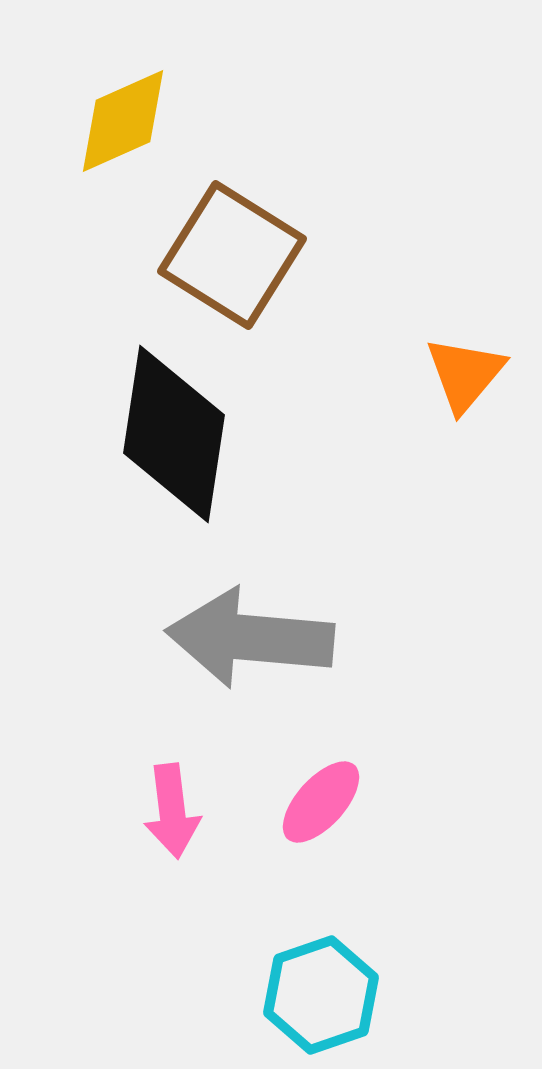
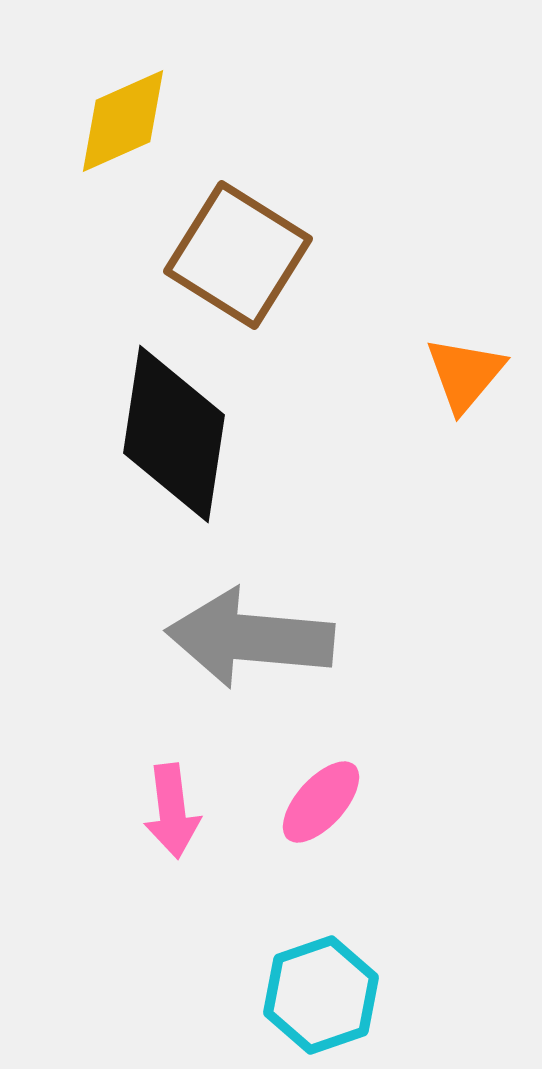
brown square: moved 6 px right
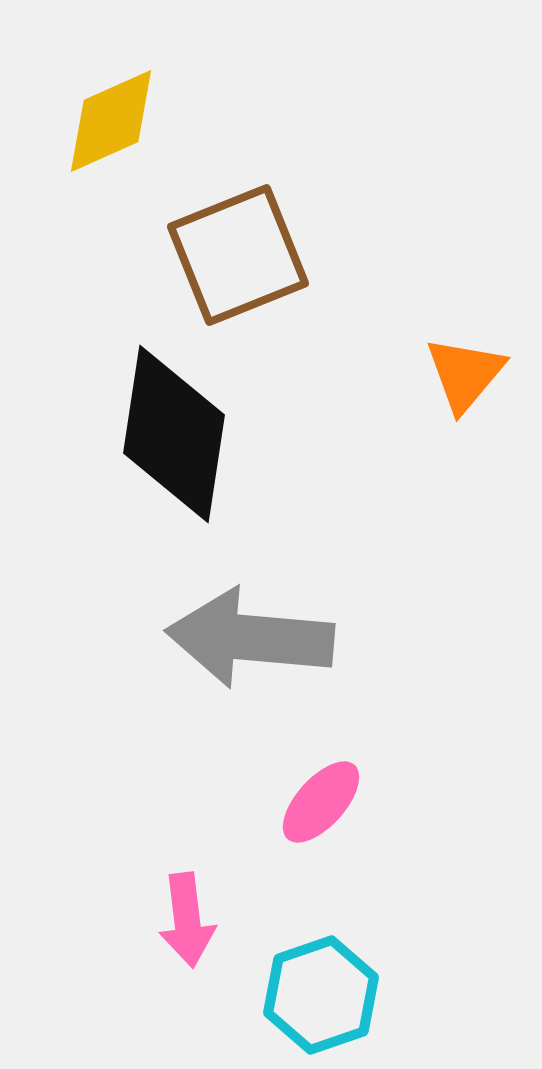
yellow diamond: moved 12 px left
brown square: rotated 36 degrees clockwise
pink arrow: moved 15 px right, 109 px down
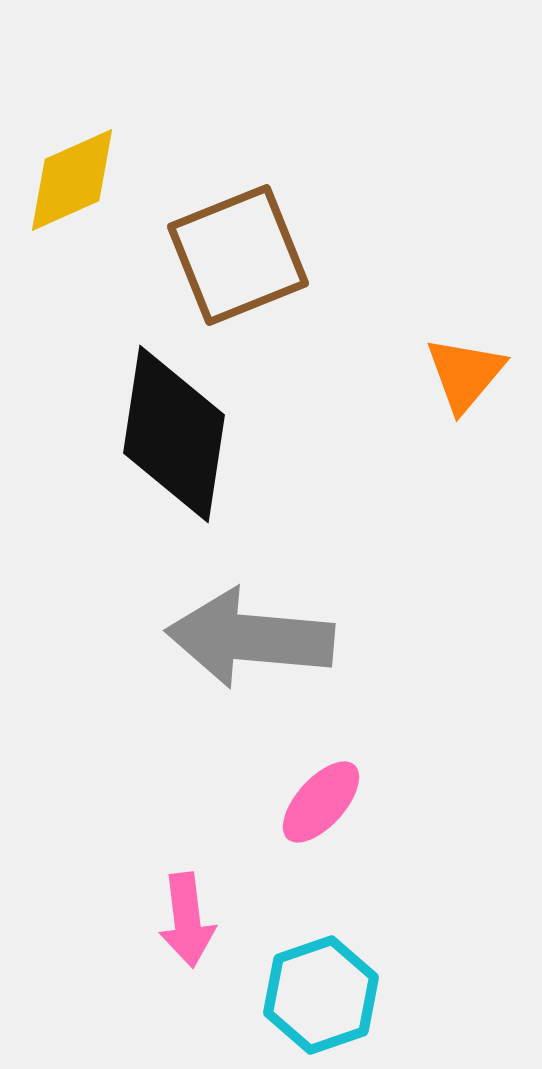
yellow diamond: moved 39 px left, 59 px down
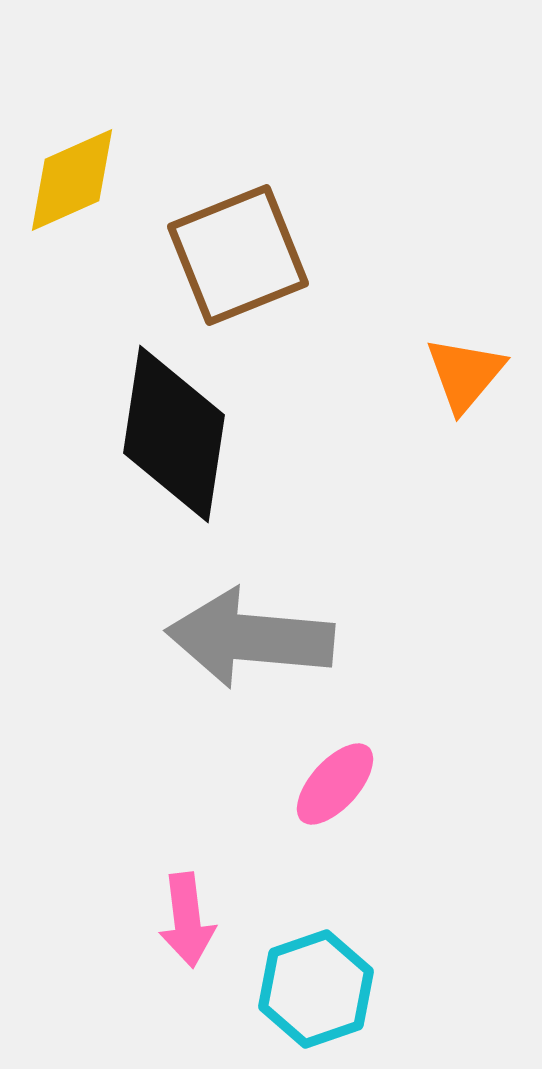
pink ellipse: moved 14 px right, 18 px up
cyan hexagon: moved 5 px left, 6 px up
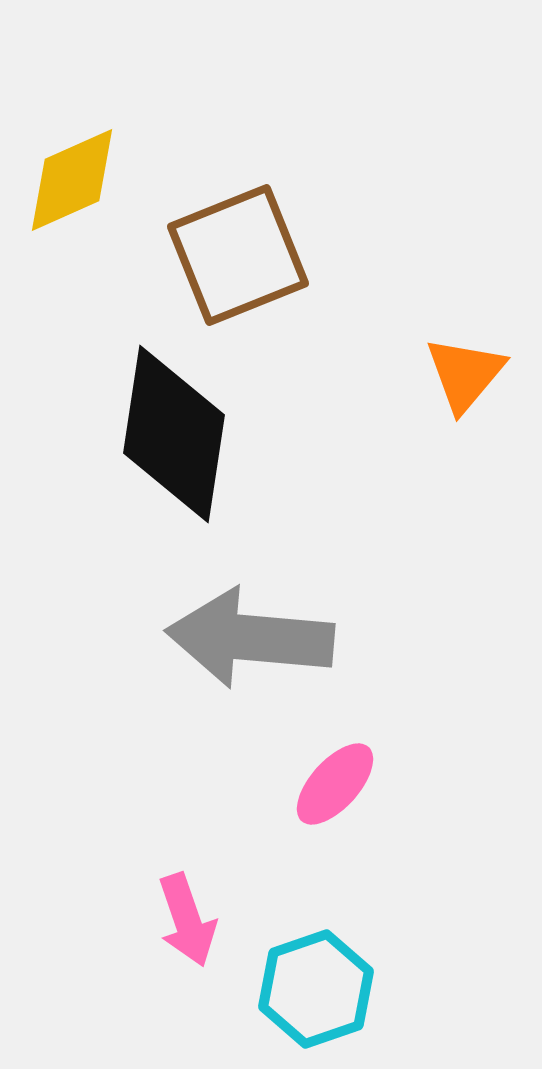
pink arrow: rotated 12 degrees counterclockwise
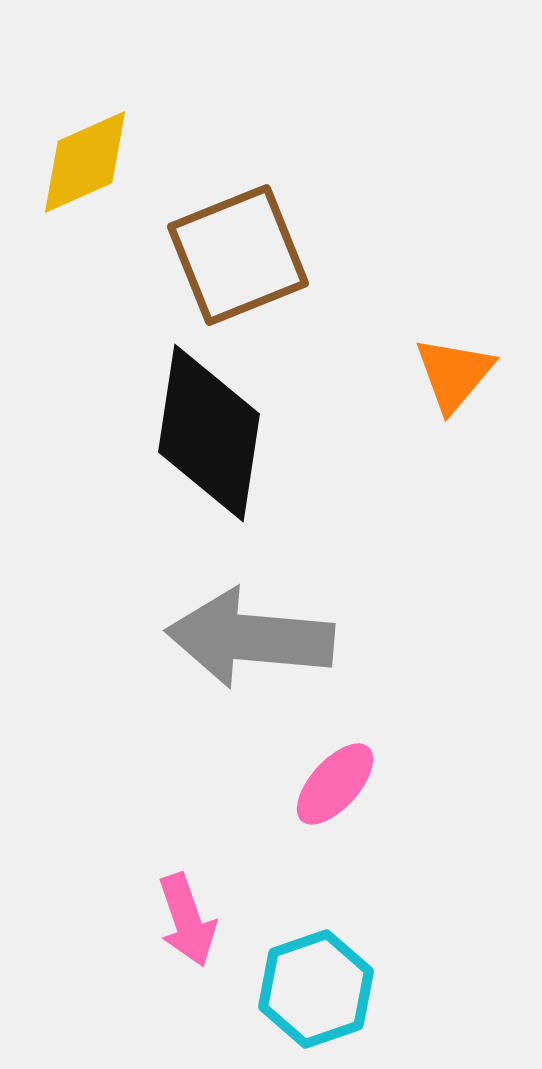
yellow diamond: moved 13 px right, 18 px up
orange triangle: moved 11 px left
black diamond: moved 35 px right, 1 px up
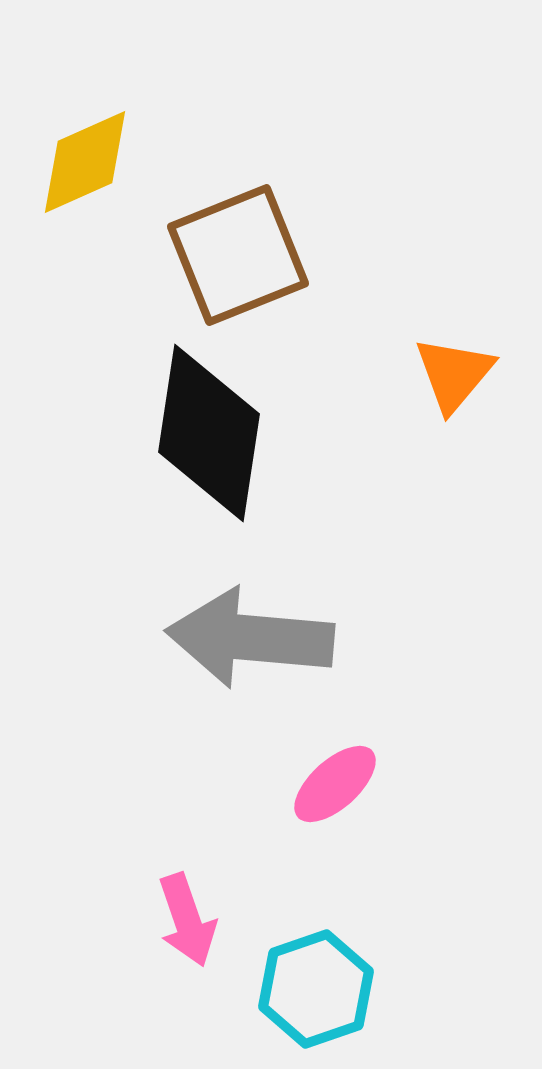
pink ellipse: rotated 6 degrees clockwise
